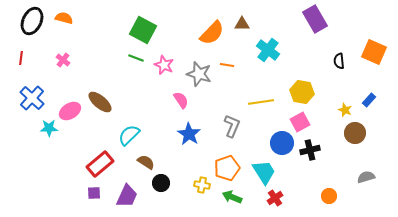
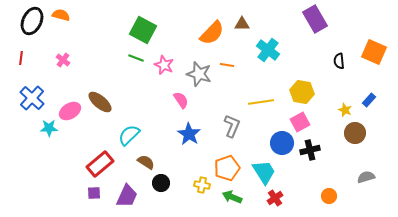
orange semicircle at (64, 18): moved 3 px left, 3 px up
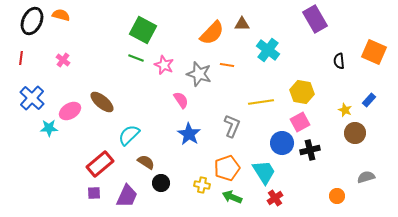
brown ellipse at (100, 102): moved 2 px right
orange circle at (329, 196): moved 8 px right
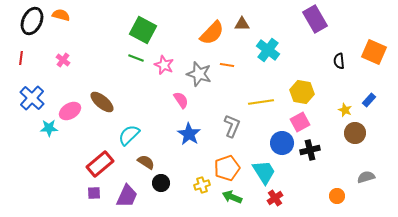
yellow cross at (202, 185): rotated 28 degrees counterclockwise
